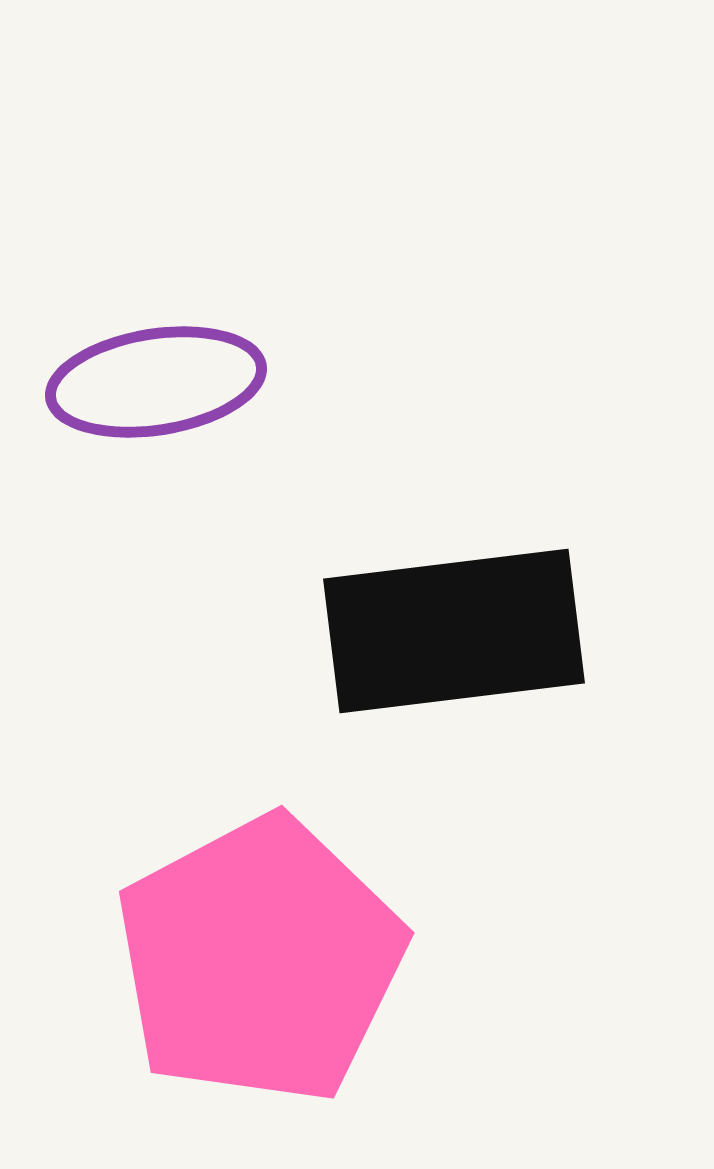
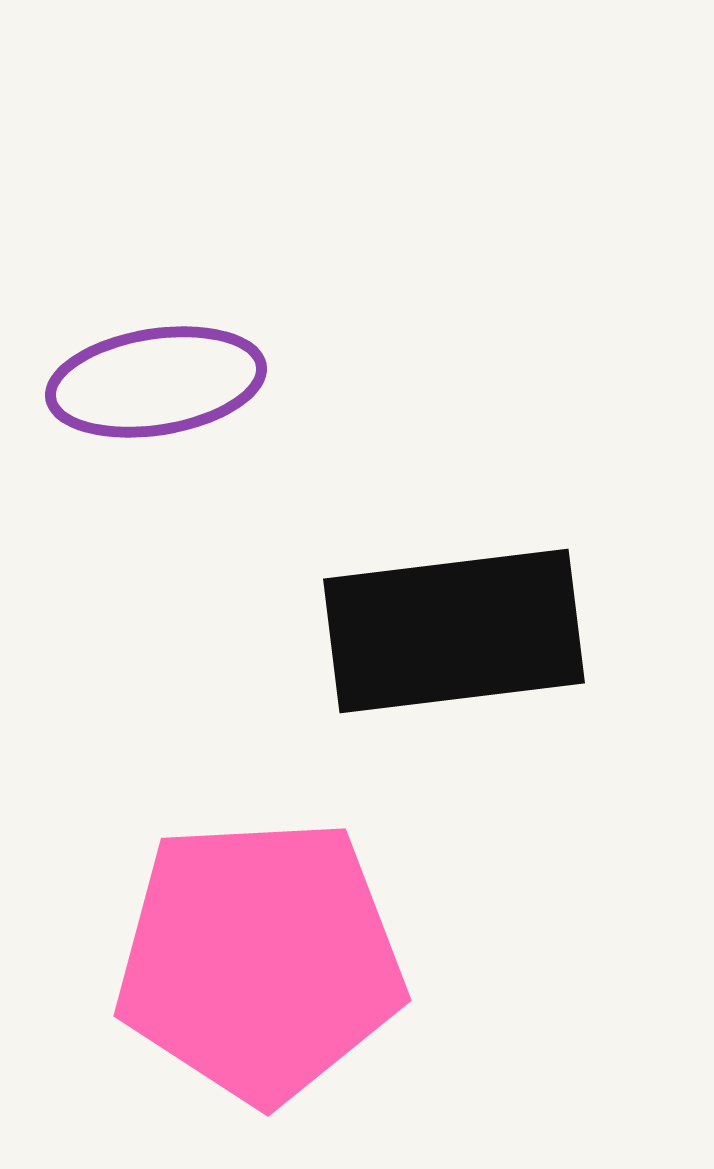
pink pentagon: rotated 25 degrees clockwise
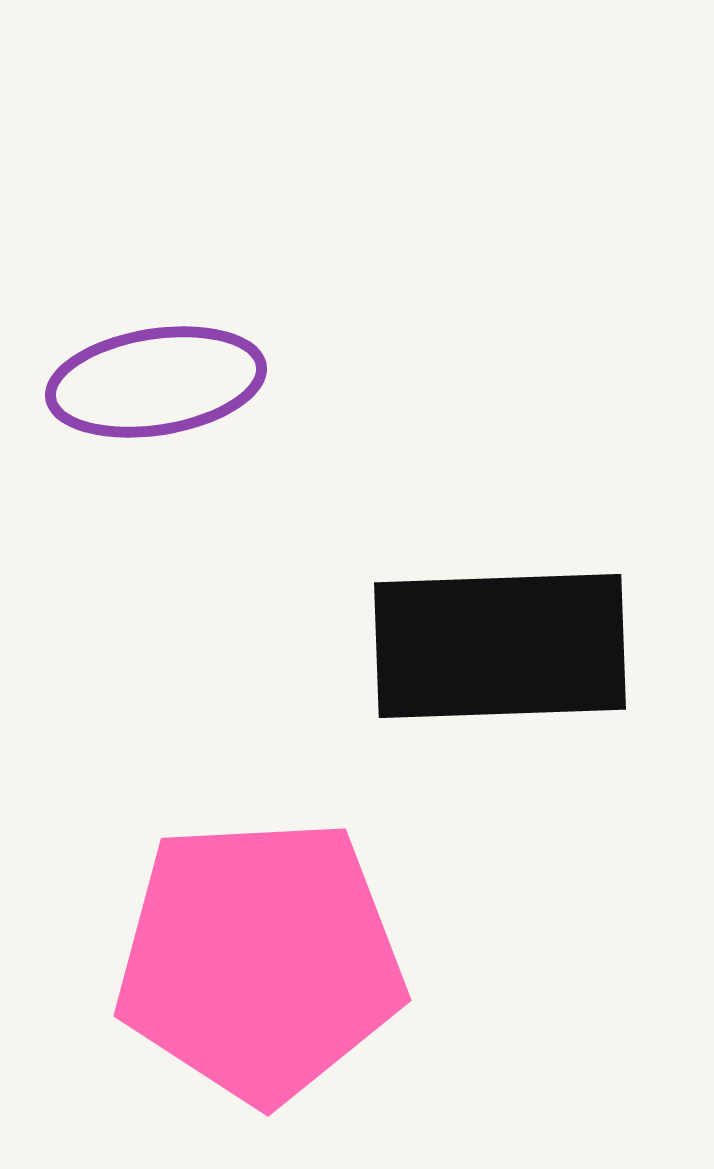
black rectangle: moved 46 px right, 15 px down; rotated 5 degrees clockwise
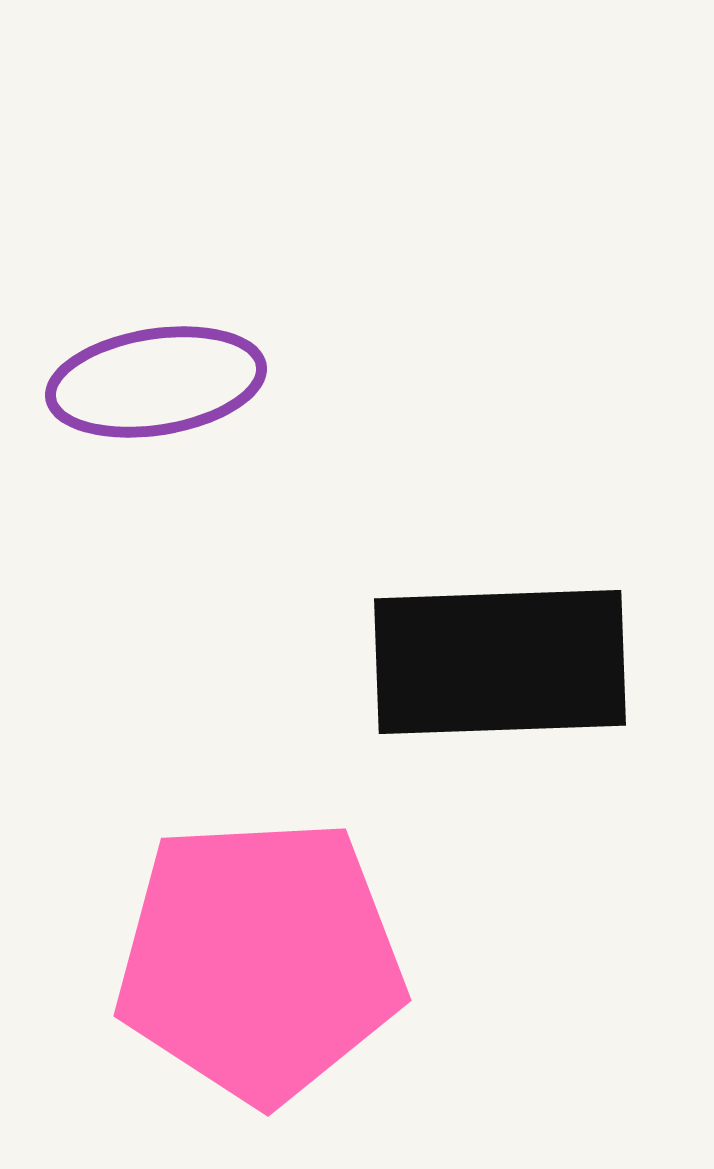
black rectangle: moved 16 px down
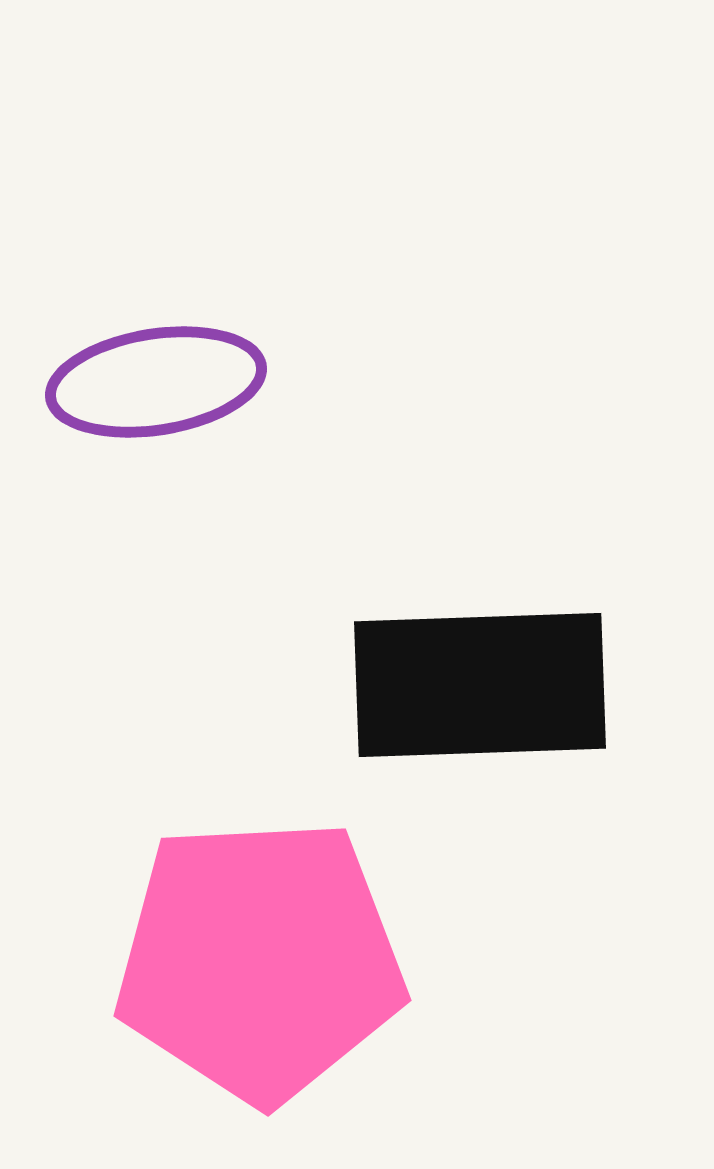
black rectangle: moved 20 px left, 23 px down
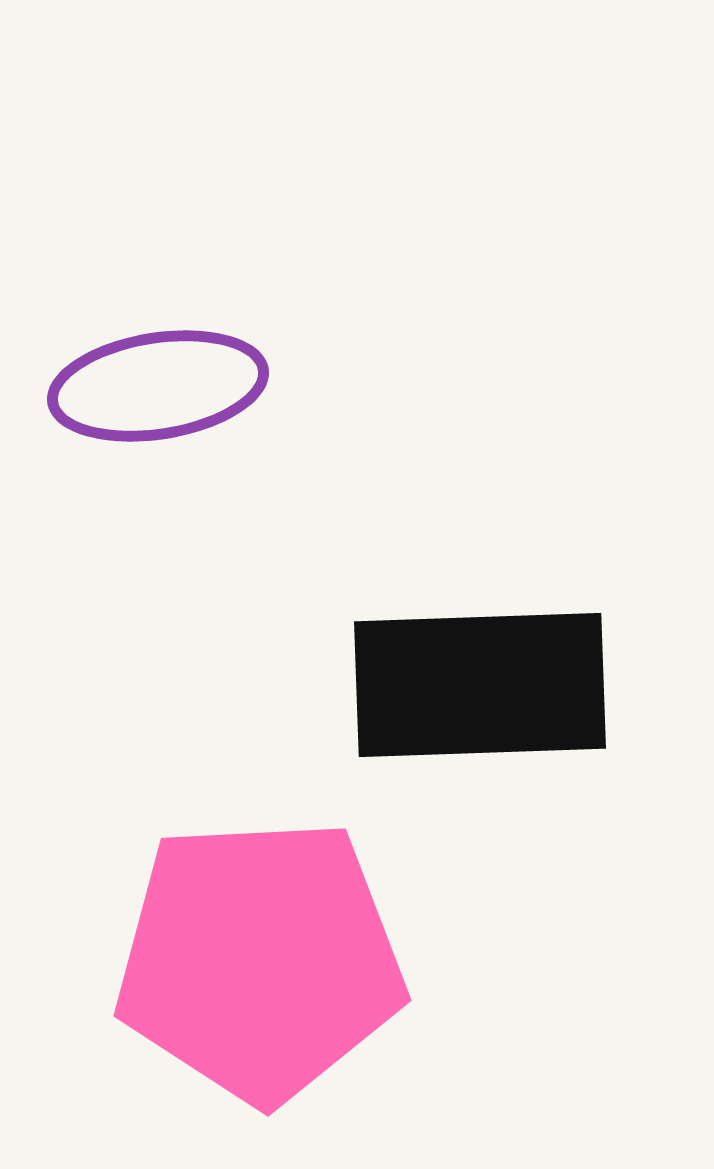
purple ellipse: moved 2 px right, 4 px down
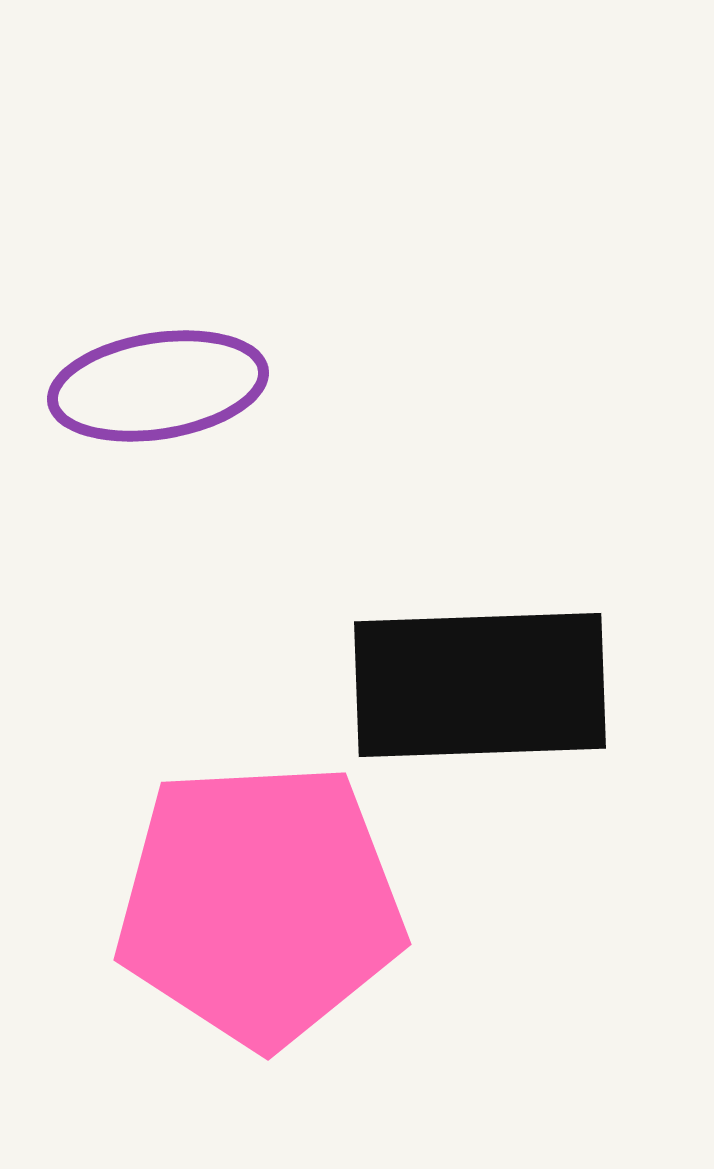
pink pentagon: moved 56 px up
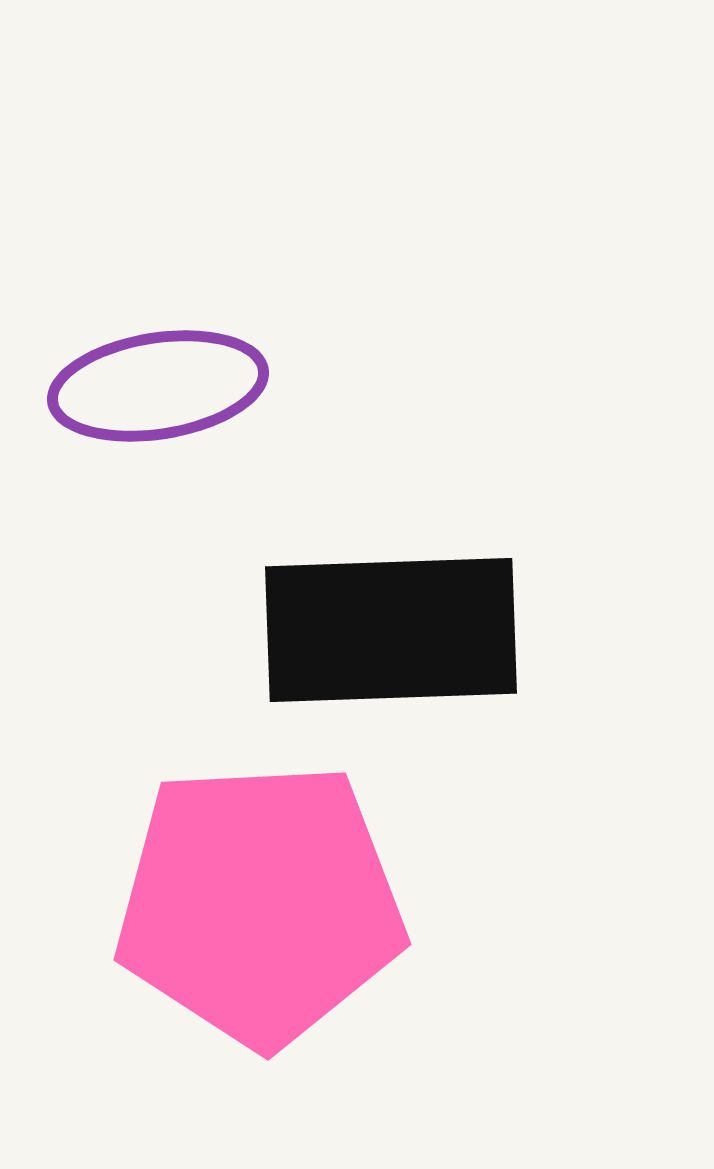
black rectangle: moved 89 px left, 55 px up
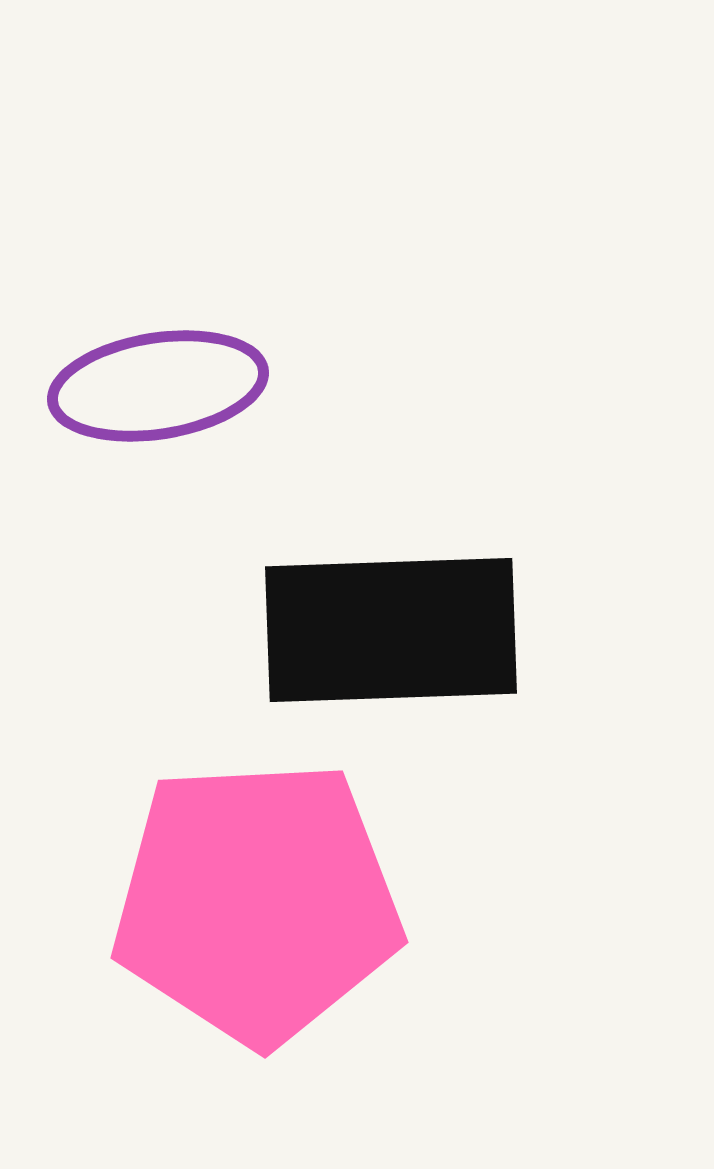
pink pentagon: moved 3 px left, 2 px up
